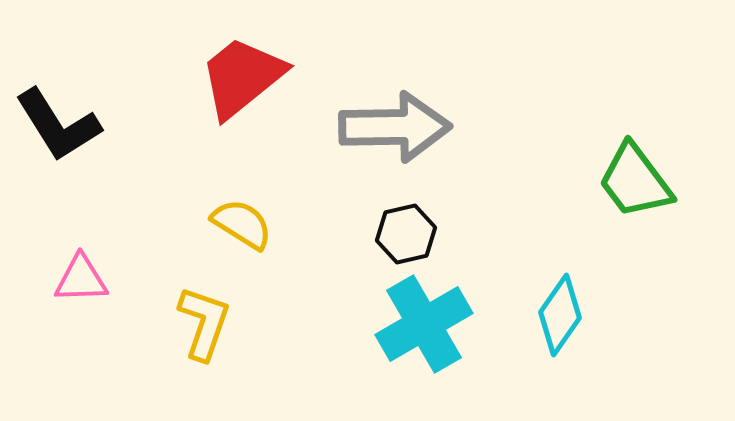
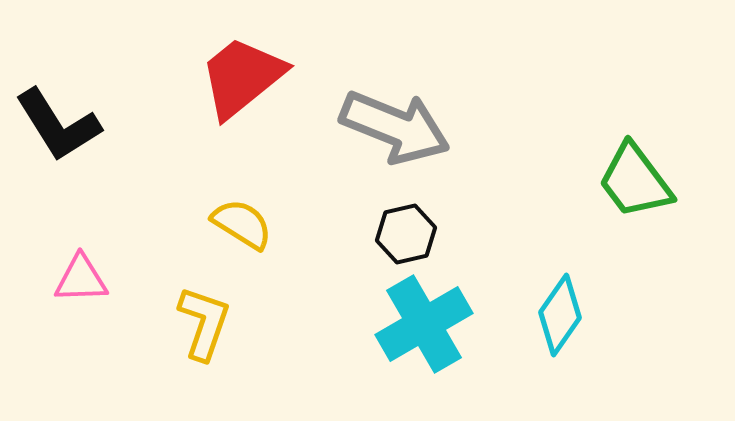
gray arrow: rotated 23 degrees clockwise
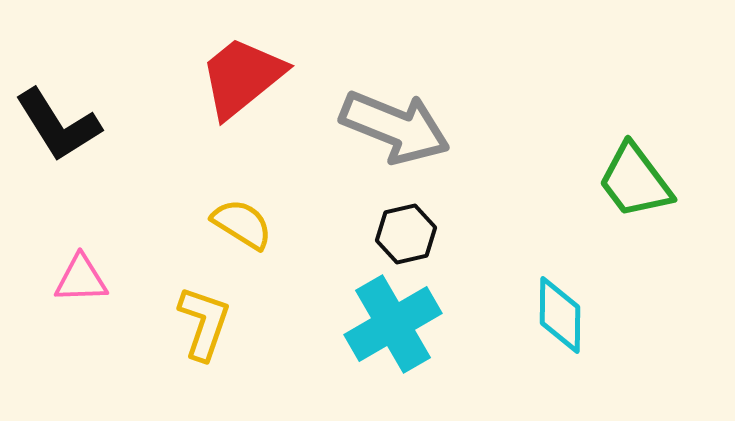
cyan diamond: rotated 34 degrees counterclockwise
cyan cross: moved 31 px left
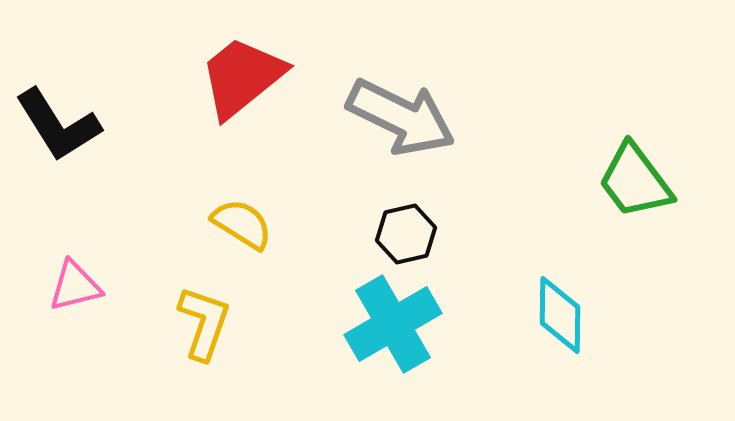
gray arrow: moved 6 px right, 10 px up; rotated 4 degrees clockwise
pink triangle: moved 6 px left, 7 px down; rotated 12 degrees counterclockwise
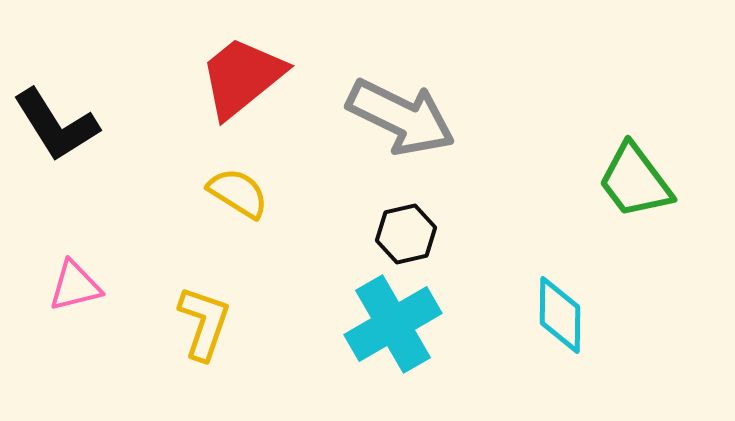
black L-shape: moved 2 px left
yellow semicircle: moved 4 px left, 31 px up
